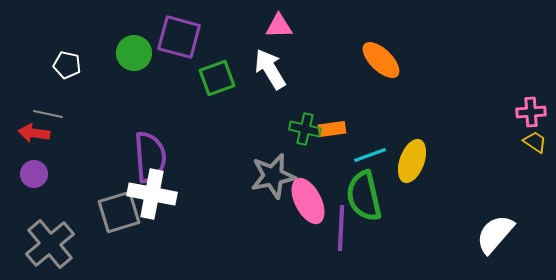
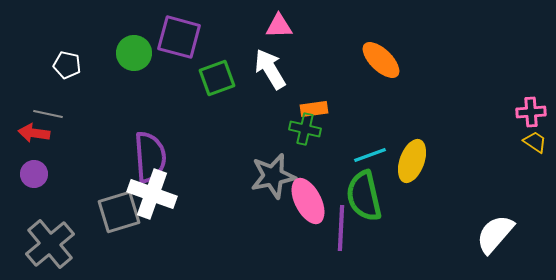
orange rectangle: moved 18 px left, 20 px up
white cross: rotated 9 degrees clockwise
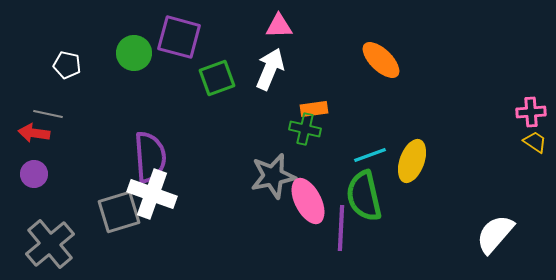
white arrow: rotated 54 degrees clockwise
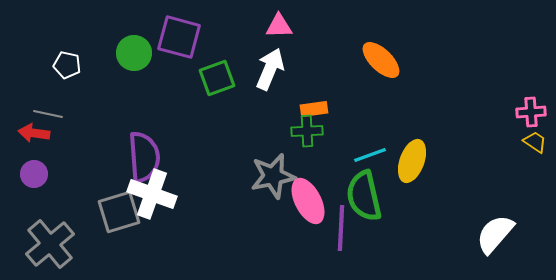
green cross: moved 2 px right, 2 px down; rotated 16 degrees counterclockwise
purple semicircle: moved 6 px left
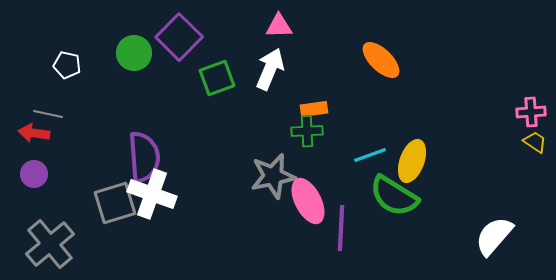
purple square: rotated 30 degrees clockwise
green semicircle: moved 30 px right; rotated 45 degrees counterclockwise
gray square: moved 4 px left, 9 px up
white semicircle: moved 1 px left, 2 px down
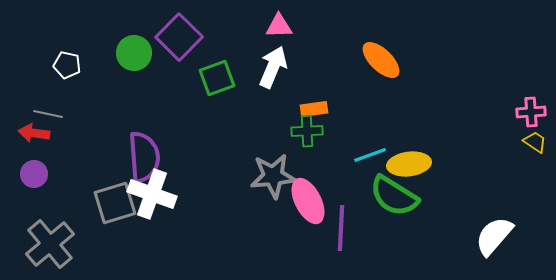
white arrow: moved 3 px right, 2 px up
yellow ellipse: moved 3 px left, 3 px down; rotated 63 degrees clockwise
gray star: rotated 6 degrees clockwise
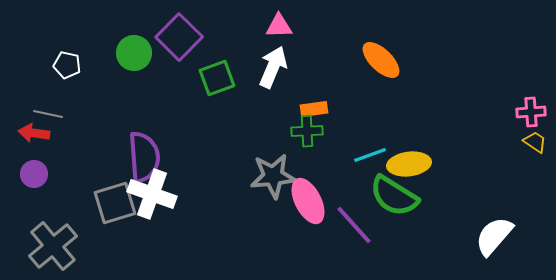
purple line: moved 13 px right, 3 px up; rotated 45 degrees counterclockwise
gray cross: moved 3 px right, 2 px down
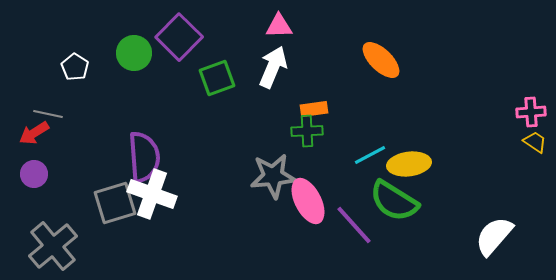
white pentagon: moved 8 px right, 2 px down; rotated 20 degrees clockwise
red arrow: rotated 40 degrees counterclockwise
cyan line: rotated 8 degrees counterclockwise
green semicircle: moved 5 px down
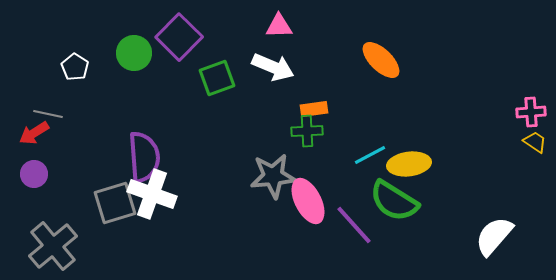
white arrow: rotated 90 degrees clockwise
